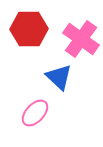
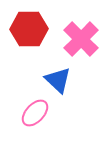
pink cross: rotated 9 degrees clockwise
blue triangle: moved 1 px left, 3 px down
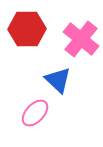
red hexagon: moved 2 px left
pink cross: rotated 6 degrees counterclockwise
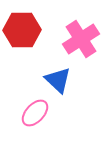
red hexagon: moved 5 px left, 1 px down
pink cross: rotated 18 degrees clockwise
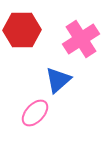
blue triangle: rotated 36 degrees clockwise
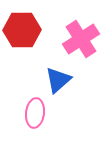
pink ellipse: rotated 36 degrees counterclockwise
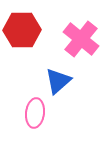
pink cross: rotated 18 degrees counterclockwise
blue triangle: moved 1 px down
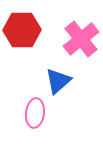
pink cross: rotated 12 degrees clockwise
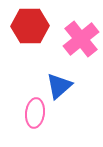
red hexagon: moved 8 px right, 4 px up
blue triangle: moved 1 px right, 5 px down
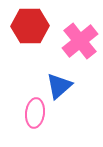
pink cross: moved 1 px left, 2 px down
